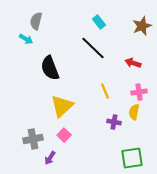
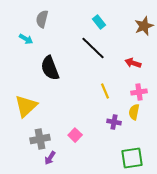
gray semicircle: moved 6 px right, 2 px up
brown star: moved 2 px right
yellow triangle: moved 36 px left
pink square: moved 11 px right
gray cross: moved 7 px right
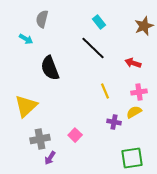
yellow semicircle: rotated 49 degrees clockwise
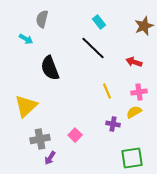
red arrow: moved 1 px right, 1 px up
yellow line: moved 2 px right
purple cross: moved 1 px left, 2 px down
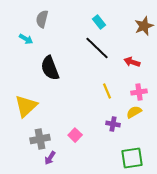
black line: moved 4 px right
red arrow: moved 2 px left
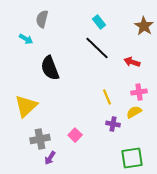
brown star: rotated 18 degrees counterclockwise
yellow line: moved 6 px down
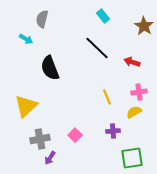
cyan rectangle: moved 4 px right, 6 px up
purple cross: moved 7 px down; rotated 16 degrees counterclockwise
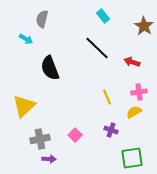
yellow triangle: moved 2 px left
purple cross: moved 2 px left, 1 px up; rotated 24 degrees clockwise
purple arrow: moved 1 px left, 1 px down; rotated 120 degrees counterclockwise
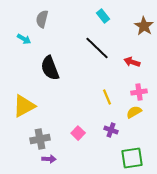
cyan arrow: moved 2 px left
yellow triangle: rotated 15 degrees clockwise
pink square: moved 3 px right, 2 px up
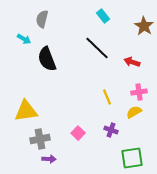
black semicircle: moved 3 px left, 9 px up
yellow triangle: moved 2 px right, 5 px down; rotated 20 degrees clockwise
